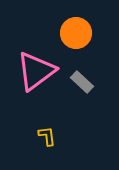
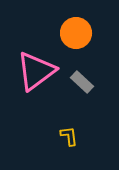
yellow L-shape: moved 22 px right
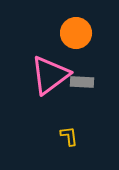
pink triangle: moved 14 px right, 4 px down
gray rectangle: rotated 40 degrees counterclockwise
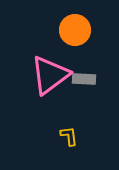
orange circle: moved 1 px left, 3 px up
gray rectangle: moved 2 px right, 3 px up
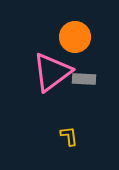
orange circle: moved 7 px down
pink triangle: moved 2 px right, 3 px up
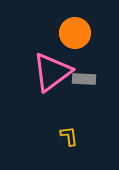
orange circle: moved 4 px up
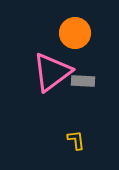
gray rectangle: moved 1 px left, 2 px down
yellow L-shape: moved 7 px right, 4 px down
